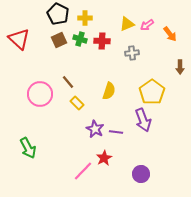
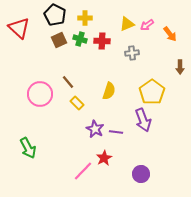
black pentagon: moved 3 px left, 1 px down
red triangle: moved 11 px up
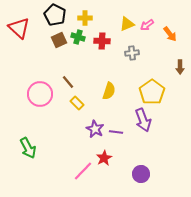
green cross: moved 2 px left, 2 px up
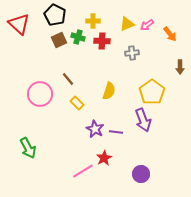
yellow cross: moved 8 px right, 3 px down
red triangle: moved 4 px up
brown line: moved 3 px up
pink line: rotated 15 degrees clockwise
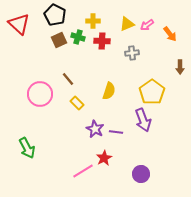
green arrow: moved 1 px left
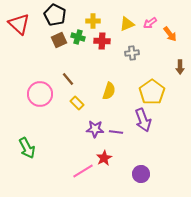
pink arrow: moved 3 px right, 2 px up
purple star: rotated 24 degrees counterclockwise
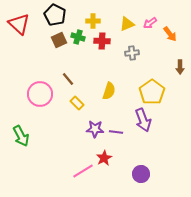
green arrow: moved 6 px left, 12 px up
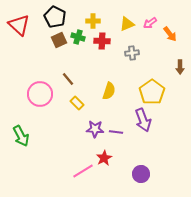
black pentagon: moved 2 px down
red triangle: moved 1 px down
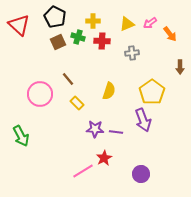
brown square: moved 1 px left, 2 px down
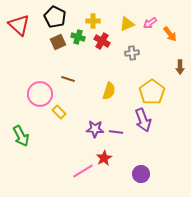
red cross: rotated 28 degrees clockwise
brown line: rotated 32 degrees counterclockwise
yellow rectangle: moved 18 px left, 9 px down
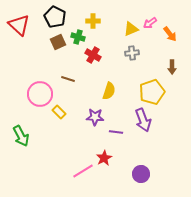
yellow triangle: moved 4 px right, 5 px down
red cross: moved 9 px left, 14 px down
brown arrow: moved 8 px left
yellow pentagon: rotated 15 degrees clockwise
purple star: moved 12 px up
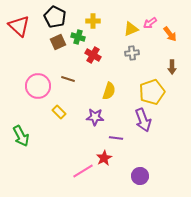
red triangle: moved 1 px down
pink circle: moved 2 px left, 8 px up
purple line: moved 6 px down
purple circle: moved 1 px left, 2 px down
